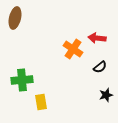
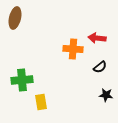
orange cross: rotated 30 degrees counterclockwise
black star: rotated 24 degrees clockwise
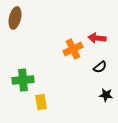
orange cross: rotated 30 degrees counterclockwise
green cross: moved 1 px right
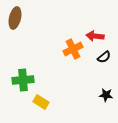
red arrow: moved 2 px left, 2 px up
black semicircle: moved 4 px right, 10 px up
yellow rectangle: rotated 49 degrees counterclockwise
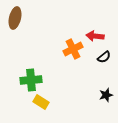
green cross: moved 8 px right
black star: rotated 24 degrees counterclockwise
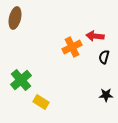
orange cross: moved 1 px left, 2 px up
black semicircle: rotated 144 degrees clockwise
green cross: moved 10 px left; rotated 35 degrees counterclockwise
black star: rotated 16 degrees clockwise
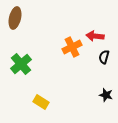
green cross: moved 16 px up
black star: rotated 16 degrees clockwise
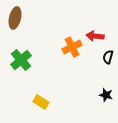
black semicircle: moved 4 px right
green cross: moved 4 px up
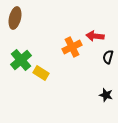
yellow rectangle: moved 29 px up
